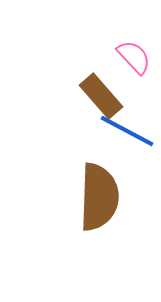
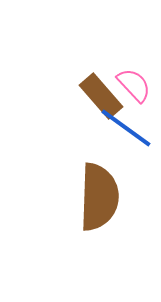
pink semicircle: moved 28 px down
blue line: moved 1 px left, 3 px up; rotated 8 degrees clockwise
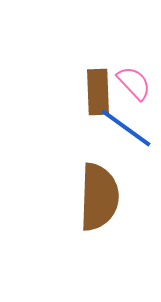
pink semicircle: moved 2 px up
brown rectangle: moved 3 px left, 4 px up; rotated 39 degrees clockwise
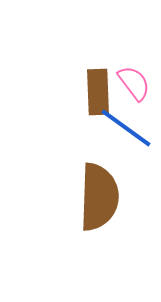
pink semicircle: rotated 6 degrees clockwise
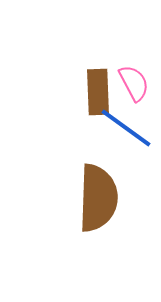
pink semicircle: rotated 9 degrees clockwise
brown semicircle: moved 1 px left, 1 px down
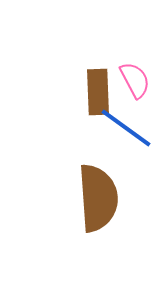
pink semicircle: moved 1 px right, 3 px up
brown semicircle: rotated 6 degrees counterclockwise
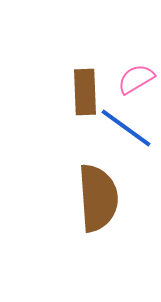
pink semicircle: moved 1 px right, 1 px up; rotated 93 degrees counterclockwise
brown rectangle: moved 13 px left
